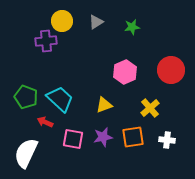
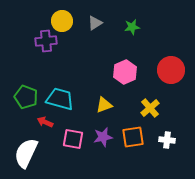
gray triangle: moved 1 px left, 1 px down
cyan trapezoid: rotated 28 degrees counterclockwise
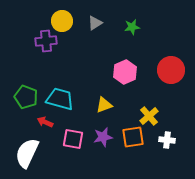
yellow cross: moved 1 px left, 8 px down
white semicircle: moved 1 px right
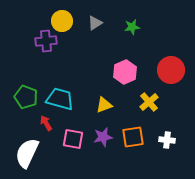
yellow cross: moved 14 px up
red arrow: moved 1 px right, 1 px down; rotated 35 degrees clockwise
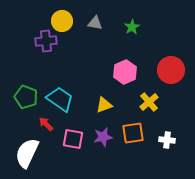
gray triangle: rotated 42 degrees clockwise
green star: rotated 21 degrees counterclockwise
cyan trapezoid: rotated 20 degrees clockwise
red arrow: moved 1 px down; rotated 14 degrees counterclockwise
orange square: moved 4 px up
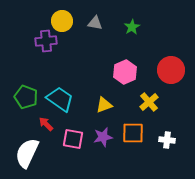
orange square: rotated 10 degrees clockwise
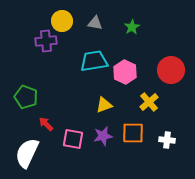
pink hexagon: rotated 10 degrees counterclockwise
cyan trapezoid: moved 34 px right, 38 px up; rotated 44 degrees counterclockwise
purple star: moved 1 px up
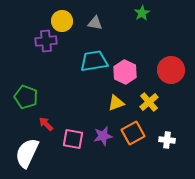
green star: moved 10 px right, 14 px up
yellow triangle: moved 12 px right, 2 px up
orange square: rotated 30 degrees counterclockwise
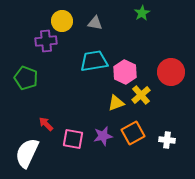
red circle: moved 2 px down
green pentagon: moved 19 px up
yellow cross: moved 8 px left, 7 px up
